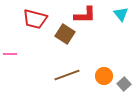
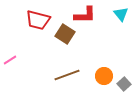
red trapezoid: moved 3 px right, 1 px down
pink line: moved 6 px down; rotated 32 degrees counterclockwise
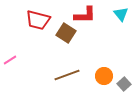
brown square: moved 1 px right, 1 px up
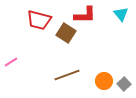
red trapezoid: moved 1 px right
pink line: moved 1 px right, 2 px down
orange circle: moved 5 px down
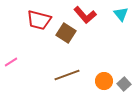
red L-shape: rotated 50 degrees clockwise
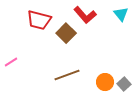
brown square: rotated 12 degrees clockwise
orange circle: moved 1 px right, 1 px down
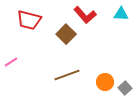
cyan triangle: rotated 49 degrees counterclockwise
red trapezoid: moved 10 px left
brown square: moved 1 px down
gray square: moved 1 px right, 4 px down
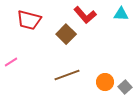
gray square: moved 1 px up
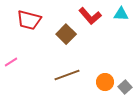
red L-shape: moved 5 px right, 1 px down
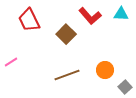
red trapezoid: rotated 50 degrees clockwise
orange circle: moved 12 px up
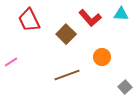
red L-shape: moved 2 px down
orange circle: moved 3 px left, 13 px up
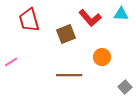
red trapezoid: rotated 10 degrees clockwise
brown square: rotated 24 degrees clockwise
brown line: moved 2 px right; rotated 20 degrees clockwise
